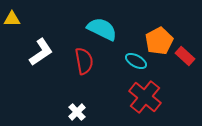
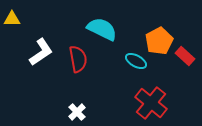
red semicircle: moved 6 px left, 2 px up
red cross: moved 6 px right, 6 px down
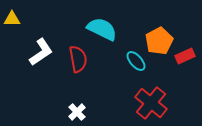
red rectangle: rotated 66 degrees counterclockwise
cyan ellipse: rotated 20 degrees clockwise
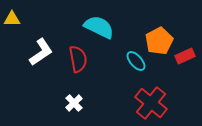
cyan semicircle: moved 3 px left, 2 px up
white cross: moved 3 px left, 9 px up
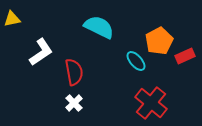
yellow triangle: rotated 12 degrees counterclockwise
red semicircle: moved 4 px left, 13 px down
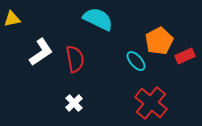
cyan semicircle: moved 1 px left, 8 px up
red semicircle: moved 1 px right, 13 px up
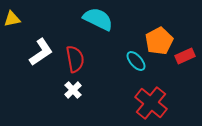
white cross: moved 1 px left, 13 px up
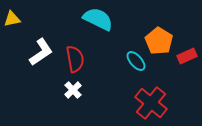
orange pentagon: rotated 12 degrees counterclockwise
red rectangle: moved 2 px right
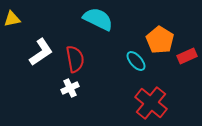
orange pentagon: moved 1 px right, 1 px up
white cross: moved 3 px left, 2 px up; rotated 18 degrees clockwise
